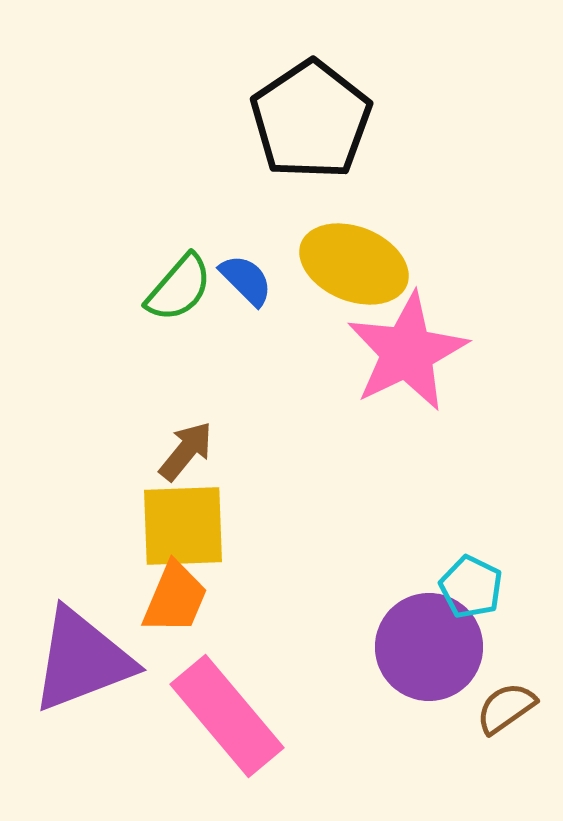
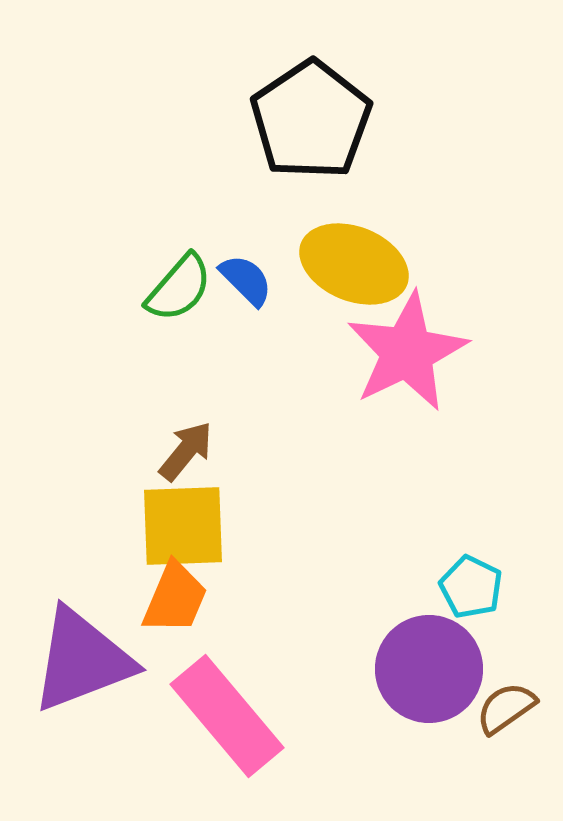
purple circle: moved 22 px down
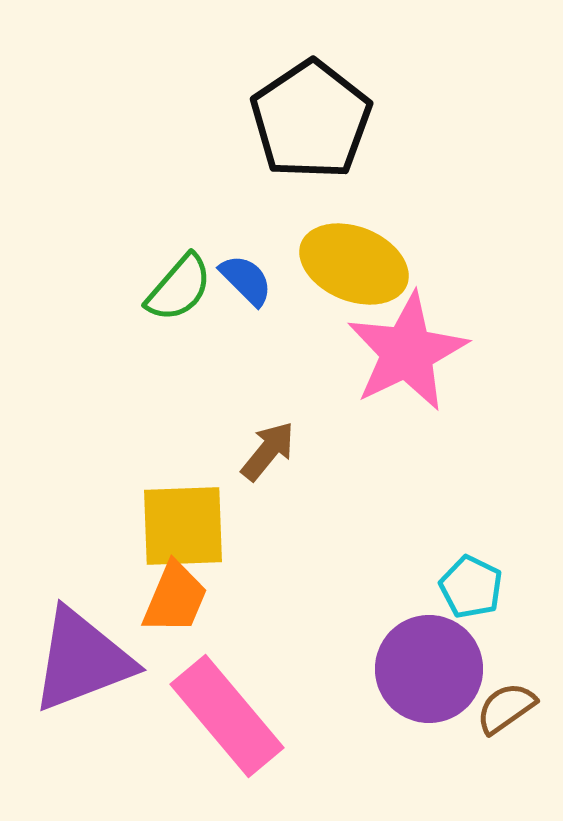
brown arrow: moved 82 px right
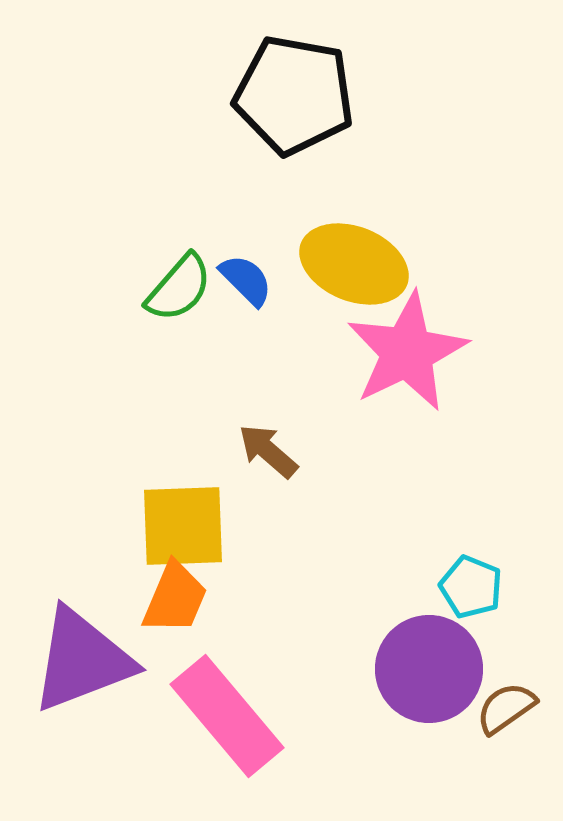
black pentagon: moved 17 px left, 25 px up; rotated 28 degrees counterclockwise
brown arrow: rotated 88 degrees counterclockwise
cyan pentagon: rotated 4 degrees counterclockwise
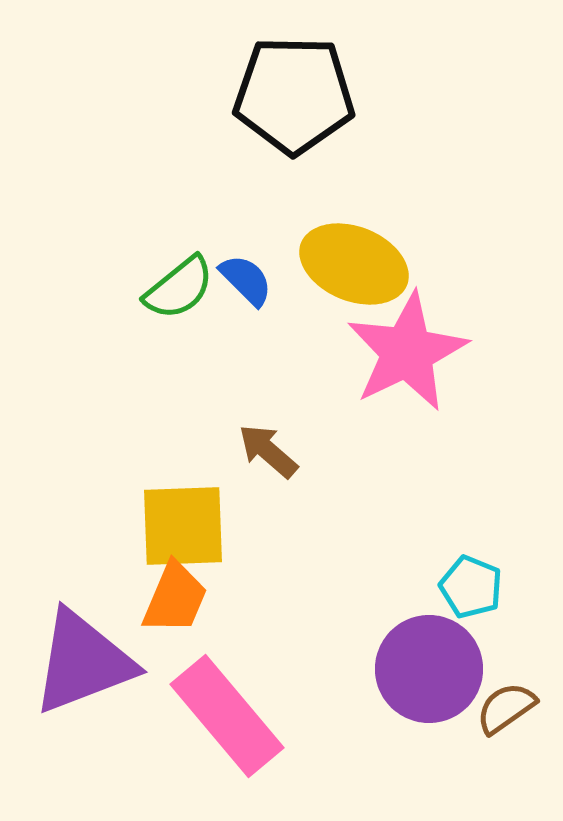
black pentagon: rotated 9 degrees counterclockwise
green semicircle: rotated 10 degrees clockwise
purple triangle: moved 1 px right, 2 px down
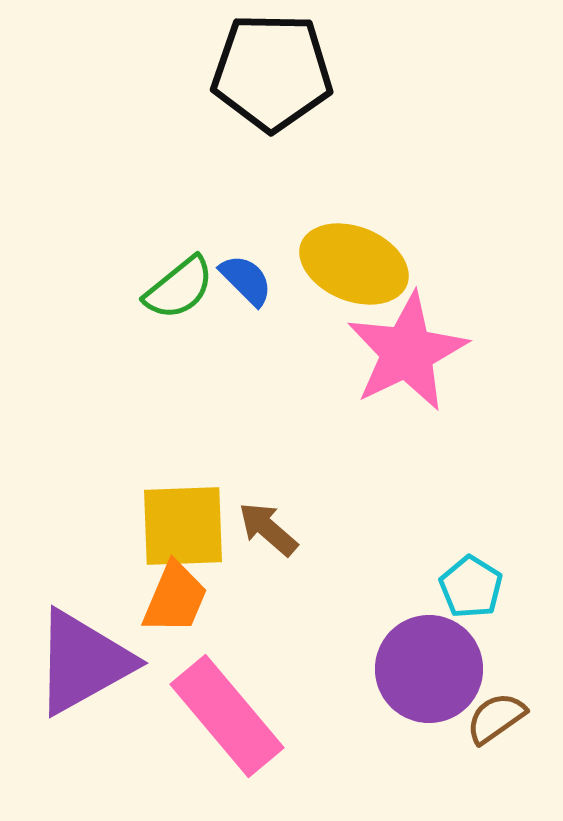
black pentagon: moved 22 px left, 23 px up
brown arrow: moved 78 px down
cyan pentagon: rotated 10 degrees clockwise
purple triangle: rotated 8 degrees counterclockwise
brown semicircle: moved 10 px left, 10 px down
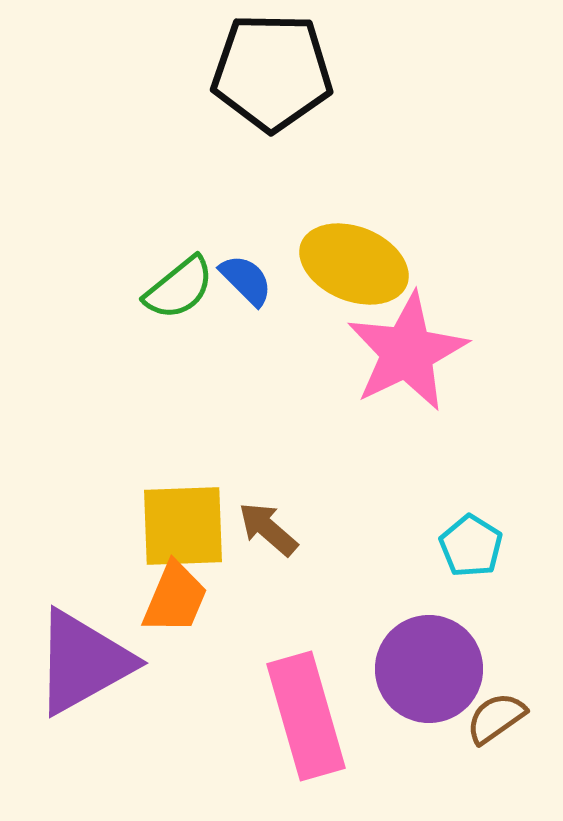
cyan pentagon: moved 41 px up
pink rectangle: moved 79 px right; rotated 24 degrees clockwise
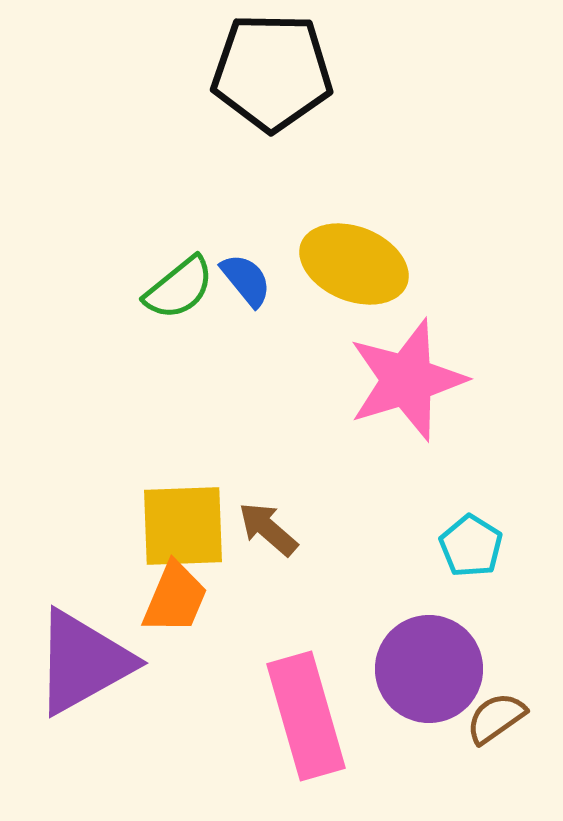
blue semicircle: rotated 6 degrees clockwise
pink star: moved 28 px down; rotated 9 degrees clockwise
